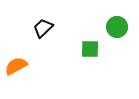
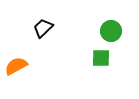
green circle: moved 6 px left, 4 px down
green square: moved 11 px right, 9 px down
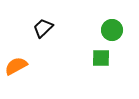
green circle: moved 1 px right, 1 px up
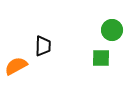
black trapezoid: moved 18 px down; rotated 135 degrees clockwise
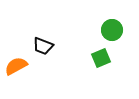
black trapezoid: rotated 110 degrees clockwise
green square: rotated 24 degrees counterclockwise
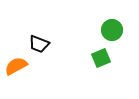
black trapezoid: moved 4 px left, 2 px up
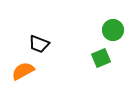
green circle: moved 1 px right
orange semicircle: moved 7 px right, 5 px down
